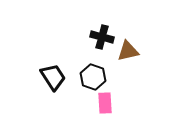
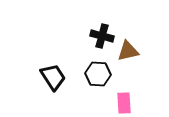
black cross: moved 1 px up
black hexagon: moved 5 px right, 3 px up; rotated 15 degrees counterclockwise
pink rectangle: moved 19 px right
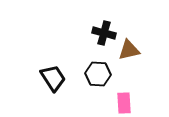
black cross: moved 2 px right, 3 px up
brown triangle: moved 1 px right, 1 px up
black trapezoid: moved 1 px down
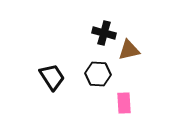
black trapezoid: moved 1 px left, 1 px up
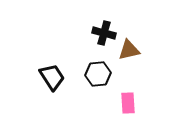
black hexagon: rotated 10 degrees counterclockwise
pink rectangle: moved 4 px right
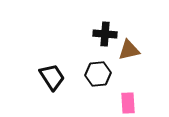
black cross: moved 1 px right, 1 px down; rotated 10 degrees counterclockwise
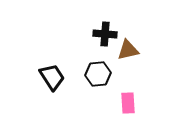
brown triangle: moved 1 px left
